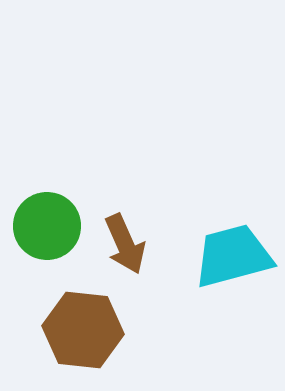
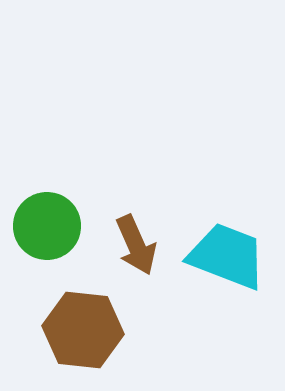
brown arrow: moved 11 px right, 1 px down
cyan trapezoid: moved 6 px left; rotated 36 degrees clockwise
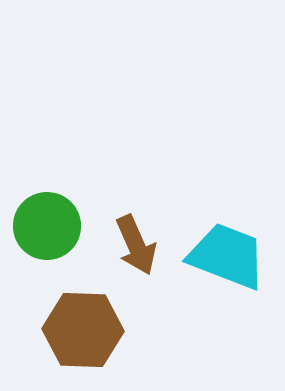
brown hexagon: rotated 4 degrees counterclockwise
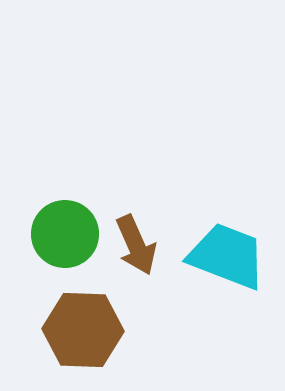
green circle: moved 18 px right, 8 px down
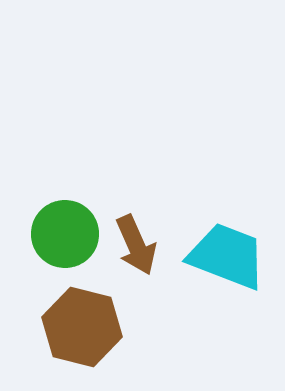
brown hexagon: moved 1 px left, 3 px up; rotated 12 degrees clockwise
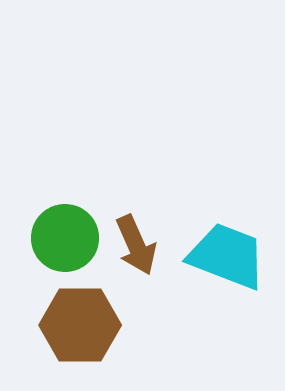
green circle: moved 4 px down
brown hexagon: moved 2 px left, 2 px up; rotated 14 degrees counterclockwise
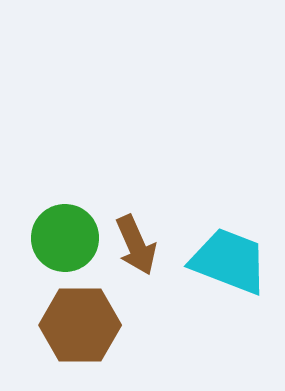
cyan trapezoid: moved 2 px right, 5 px down
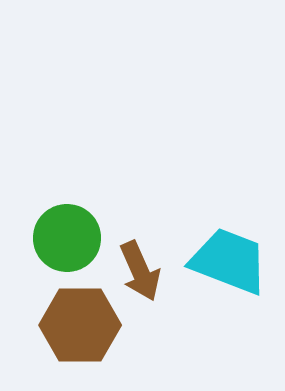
green circle: moved 2 px right
brown arrow: moved 4 px right, 26 px down
